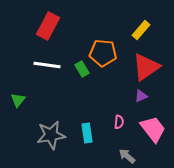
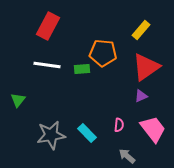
green rectangle: rotated 63 degrees counterclockwise
pink semicircle: moved 3 px down
cyan rectangle: rotated 36 degrees counterclockwise
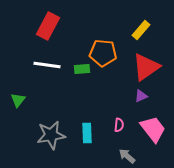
cyan rectangle: rotated 42 degrees clockwise
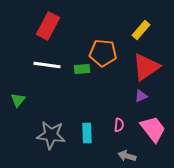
gray star: rotated 16 degrees clockwise
gray arrow: rotated 24 degrees counterclockwise
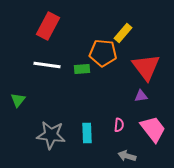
yellow rectangle: moved 18 px left, 3 px down
red triangle: rotated 32 degrees counterclockwise
purple triangle: rotated 16 degrees clockwise
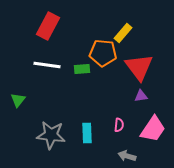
red triangle: moved 7 px left
pink trapezoid: rotated 72 degrees clockwise
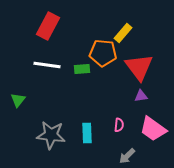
pink trapezoid: rotated 92 degrees clockwise
gray arrow: rotated 60 degrees counterclockwise
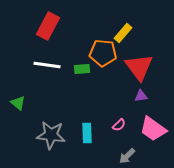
green triangle: moved 3 px down; rotated 28 degrees counterclockwise
pink semicircle: rotated 40 degrees clockwise
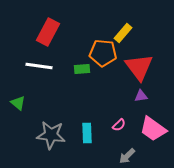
red rectangle: moved 6 px down
white line: moved 8 px left, 1 px down
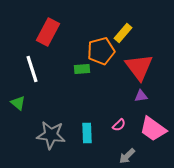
orange pentagon: moved 2 px left, 2 px up; rotated 20 degrees counterclockwise
white line: moved 7 px left, 3 px down; rotated 64 degrees clockwise
